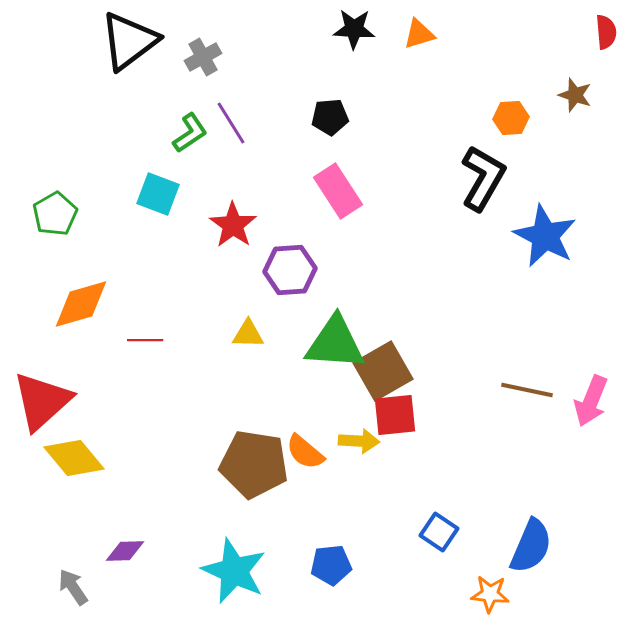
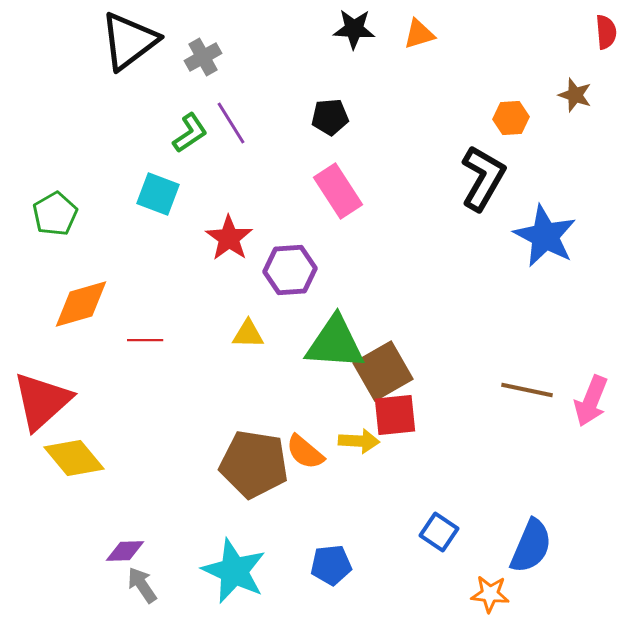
red star: moved 4 px left, 13 px down
gray arrow: moved 69 px right, 2 px up
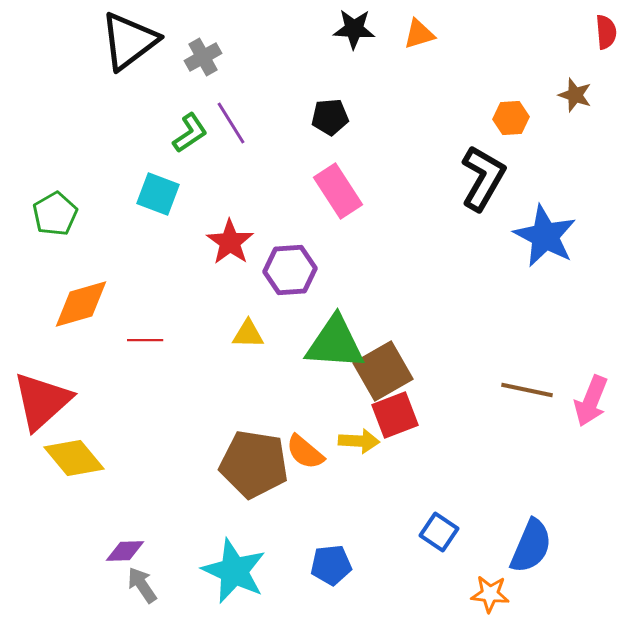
red star: moved 1 px right, 4 px down
red square: rotated 15 degrees counterclockwise
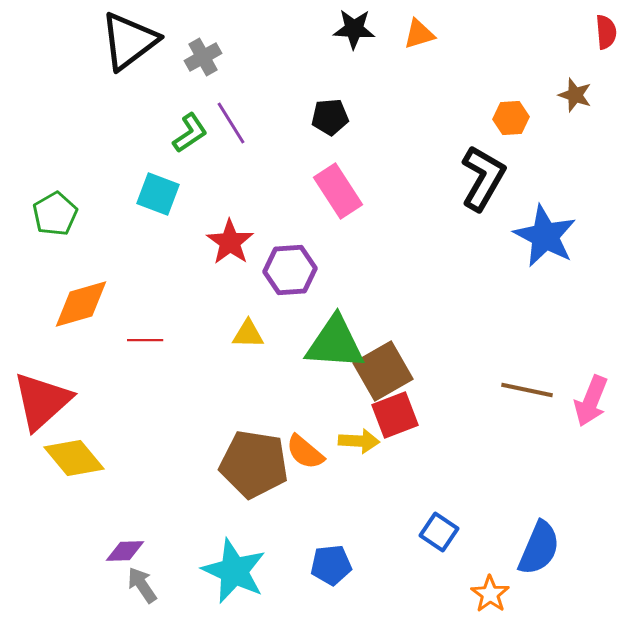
blue semicircle: moved 8 px right, 2 px down
orange star: rotated 30 degrees clockwise
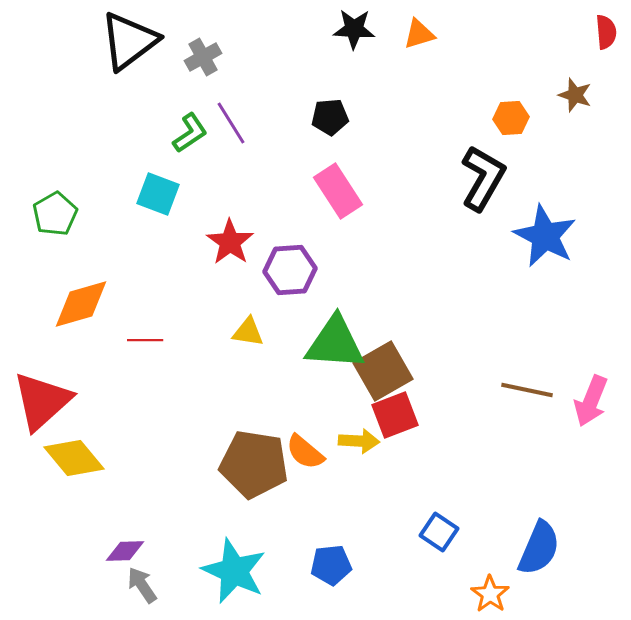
yellow triangle: moved 2 px up; rotated 8 degrees clockwise
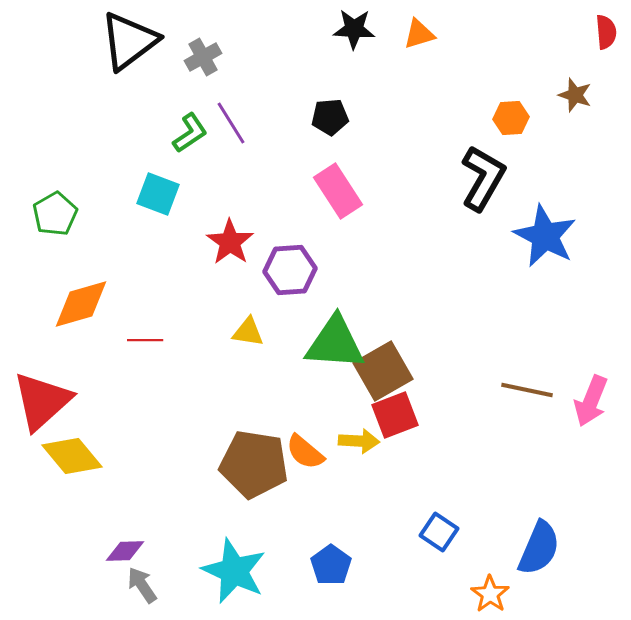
yellow diamond: moved 2 px left, 2 px up
blue pentagon: rotated 30 degrees counterclockwise
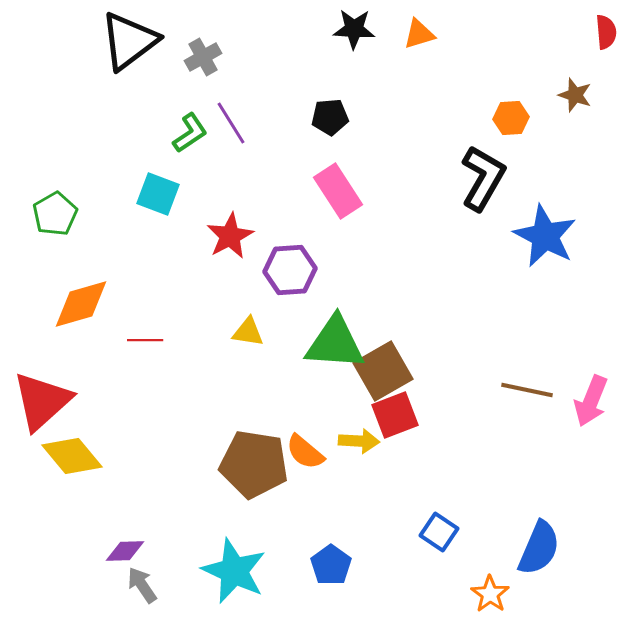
red star: moved 6 px up; rotated 9 degrees clockwise
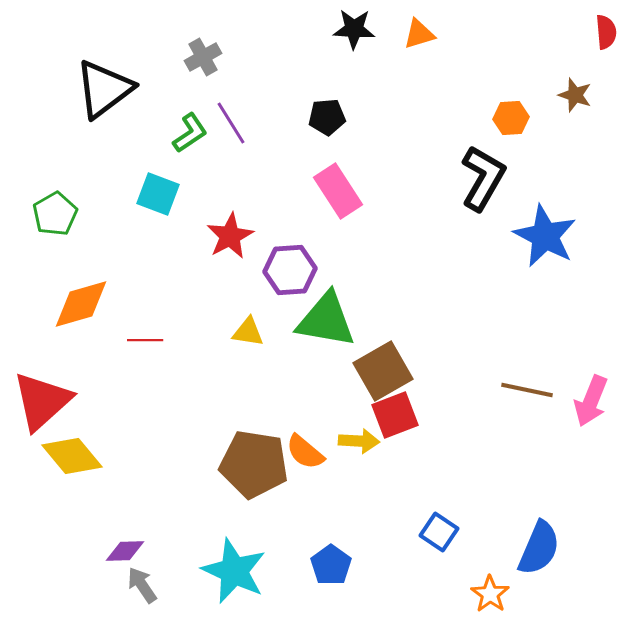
black triangle: moved 25 px left, 48 px down
black pentagon: moved 3 px left
green triangle: moved 9 px left, 23 px up; rotated 6 degrees clockwise
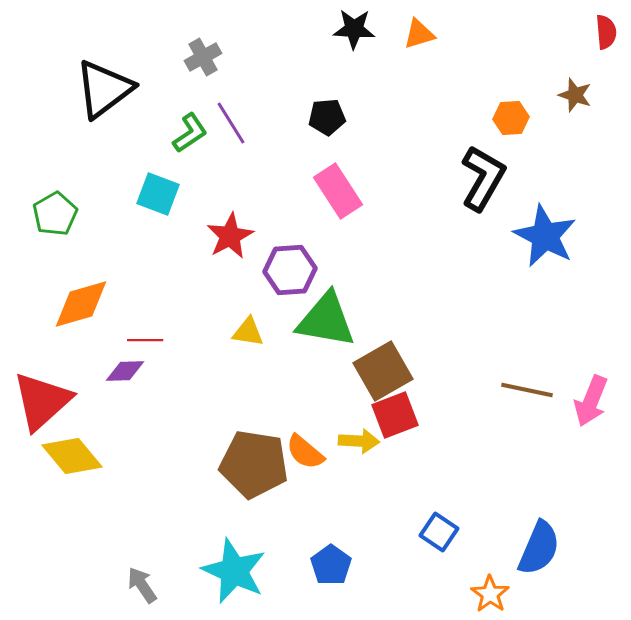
purple diamond: moved 180 px up
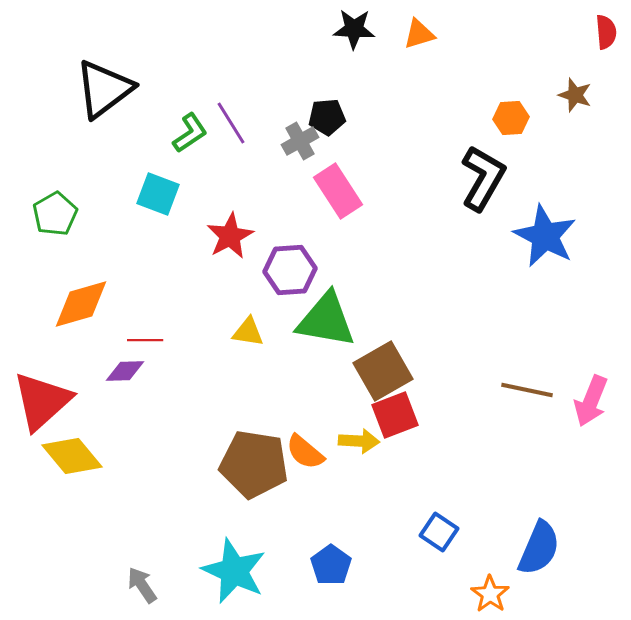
gray cross: moved 97 px right, 84 px down
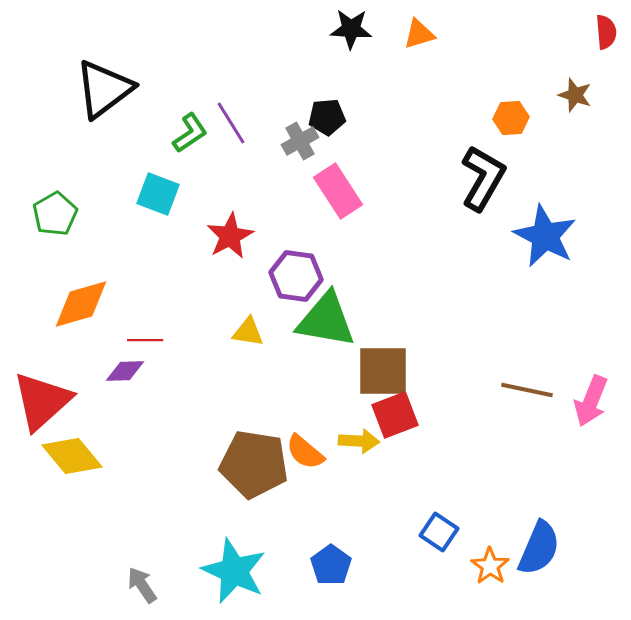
black star: moved 3 px left
purple hexagon: moved 6 px right, 6 px down; rotated 12 degrees clockwise
brown square: rotated 30 degrees clockwise
orange star: moved 28 px up
